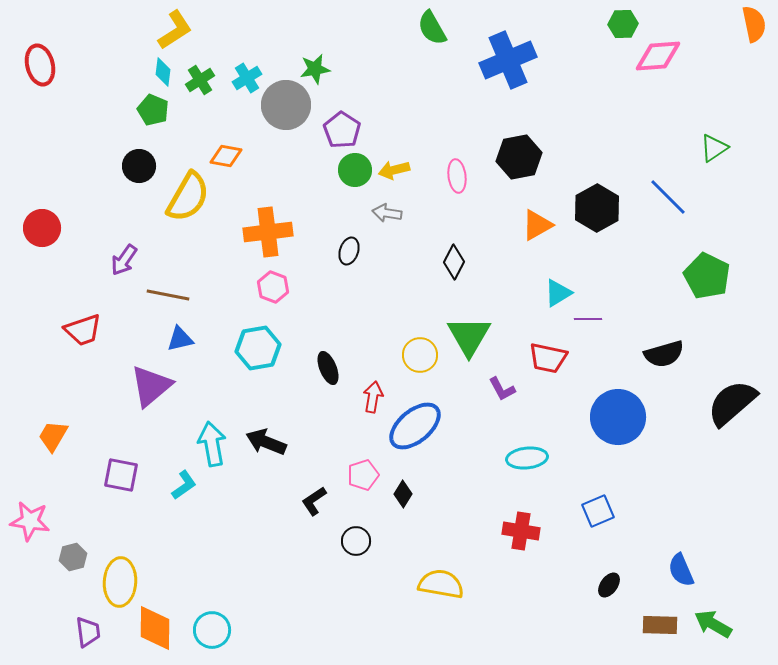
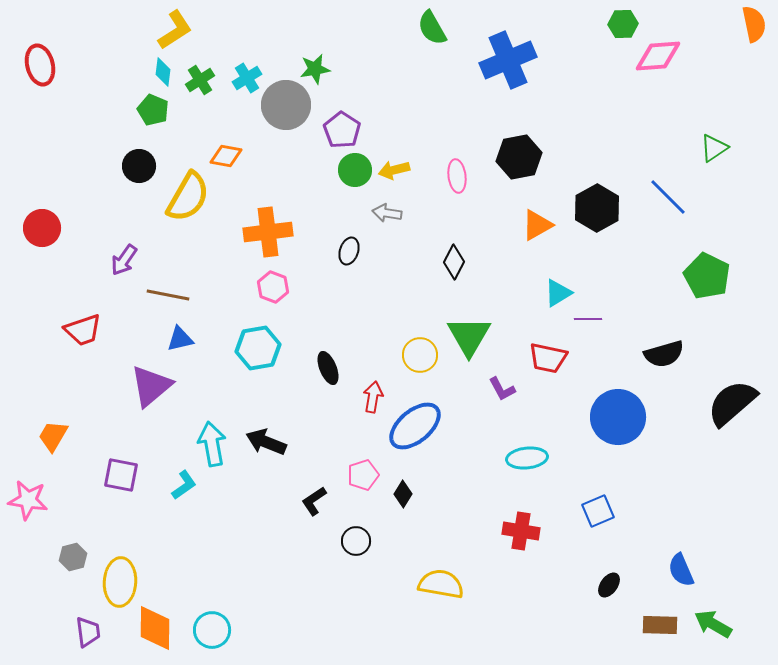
pink star at (30, 521): moved 2 px left, 21 px up
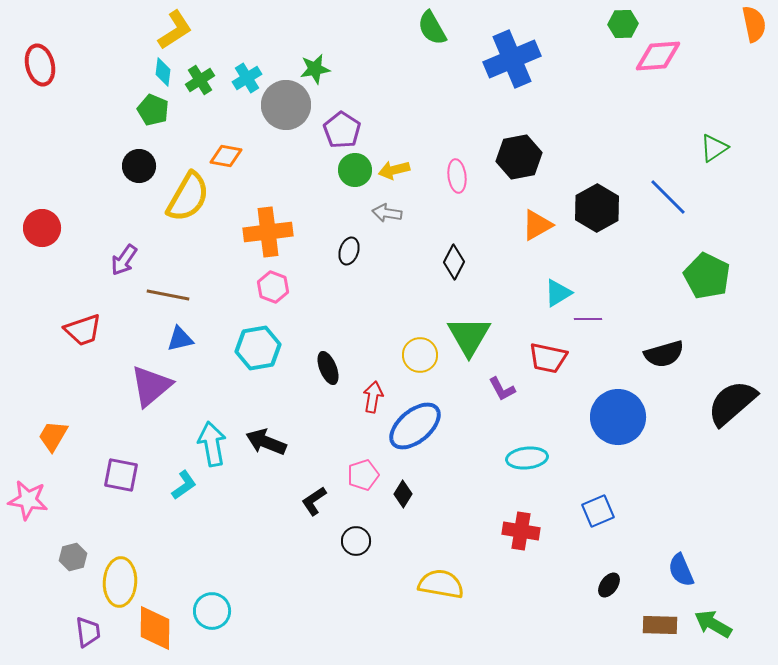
blue cross at (508, 60): moved 4 px right, 1 px up
cyan circle at (212, 630): moved 19 px up
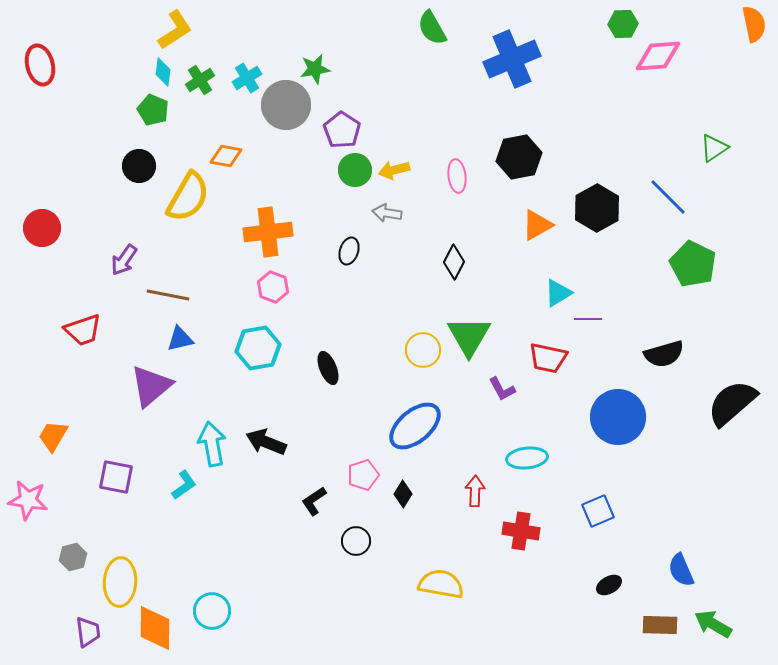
green pentagon at (707, 276): moved 14 px left, 12 px up
yellow circle at (420, 355): moved 3 px right, 5 px up
red arrow at (373, 397): moved 102 px right, 94 px down; rotated 8 degrees counterclockwise
purple square at (121, 475): moved 5 px left, 2 px down
black ellipse at (609, 585): rotated 25 degrees clockwise
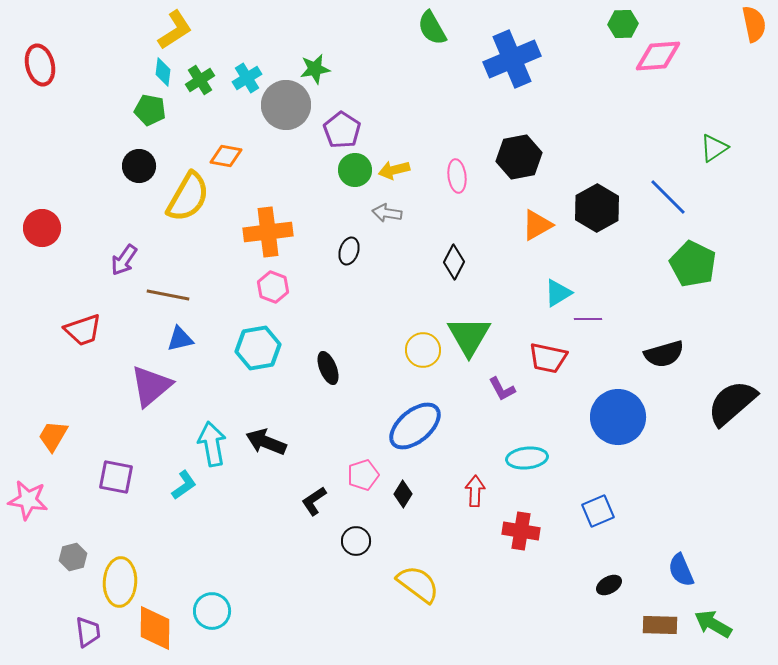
green pentagon at (153, 110): moved 3 px left; rotated 12 degrees counterclockwise
yellow semicircle at (441, 584): moved 23 px left; rotated 27 degrees clockwise
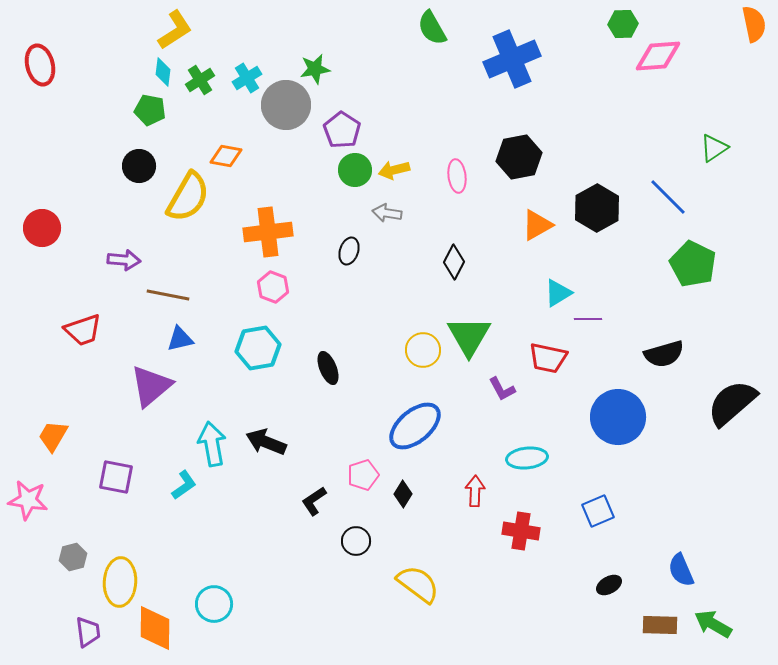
purple arrow at (124, 260): rotated 120 degrees counterclockwise
cyan circle at (212, 611): moved 2 px right, 7 px up
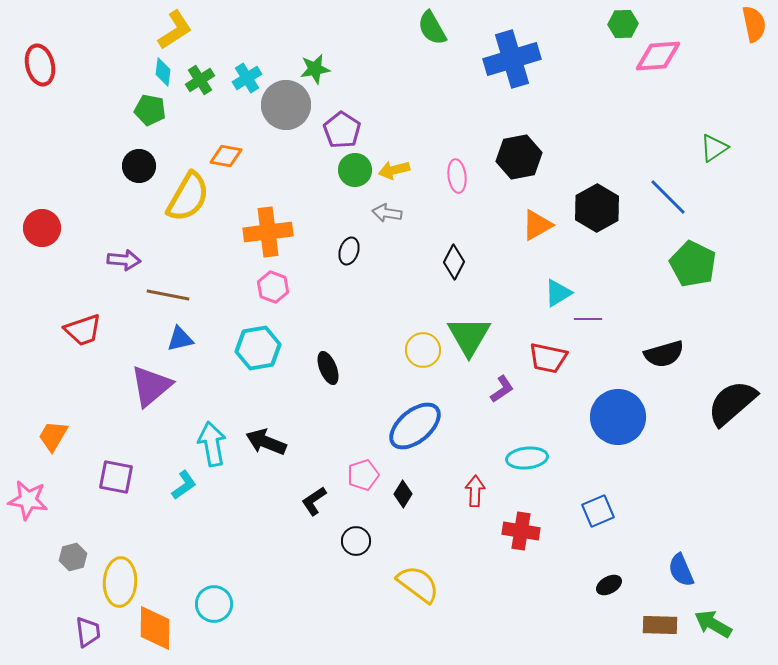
blue cross at (512, 59): rotated 6 degrees clockwise
purple L-shape at (502, 389): rotated 96 degrees counterclockwise
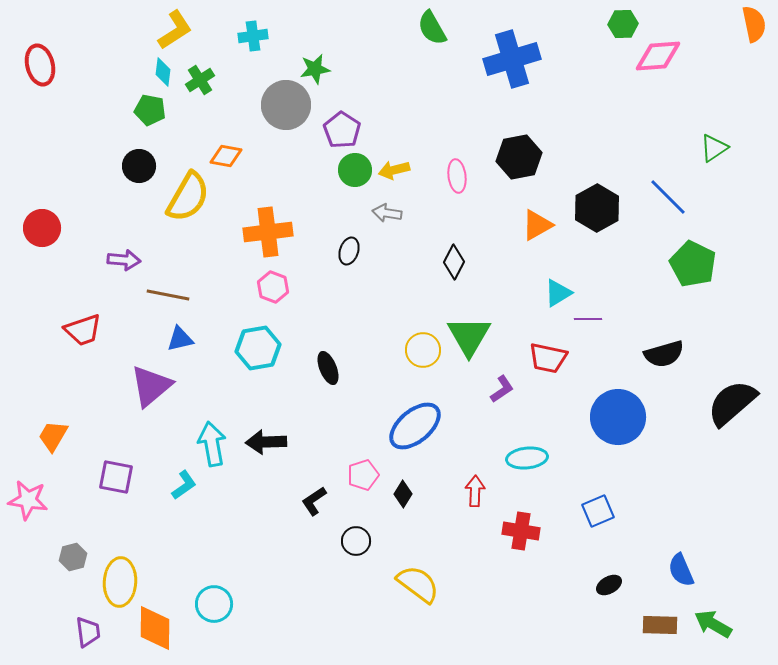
cyan cross at (247, 78): moved 6 px right, 42 px up; rotated 24 degrees clockwise
black arrow at (266, 442): rotated 24 degrees counterclockwise
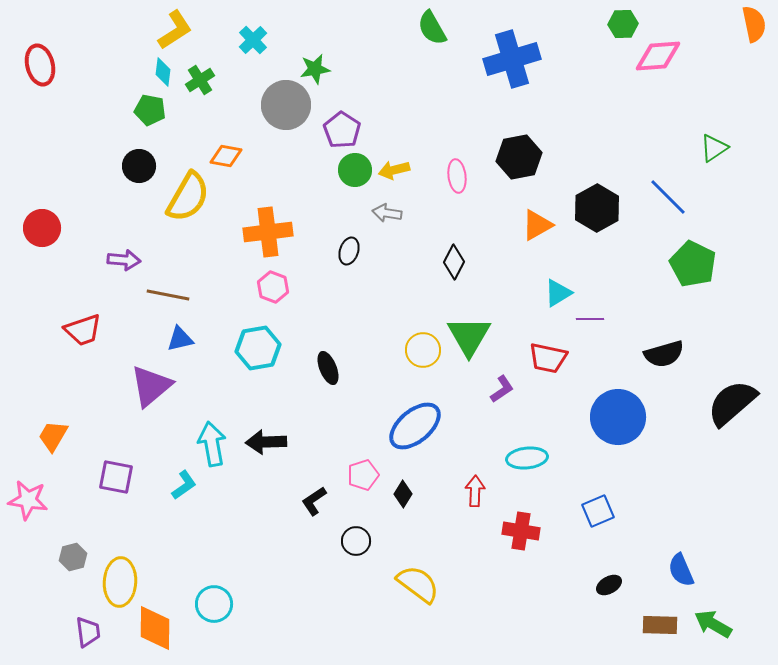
cyan cross at (253, 36): moved 4 px down; rotated 36 degrees counterclockwise
purple line at (588, 319): moved 2 px right
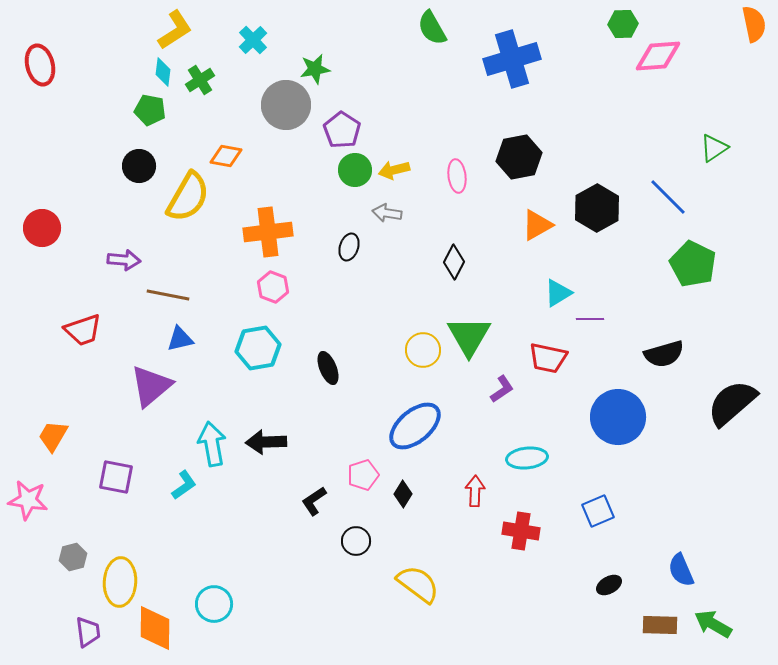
black ellipse at (349, 251): moved 4 px up
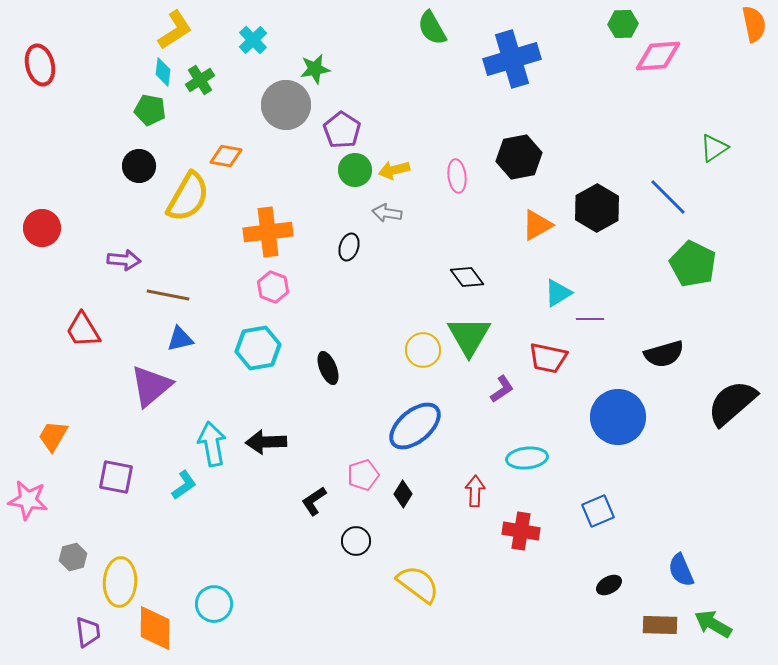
black diamond at (454, 262): moved 13 px right, 15 px down; rotated 64 degrees counterclockwise
red trapezoid at (83, 330): rotated 78 degrees clockwise
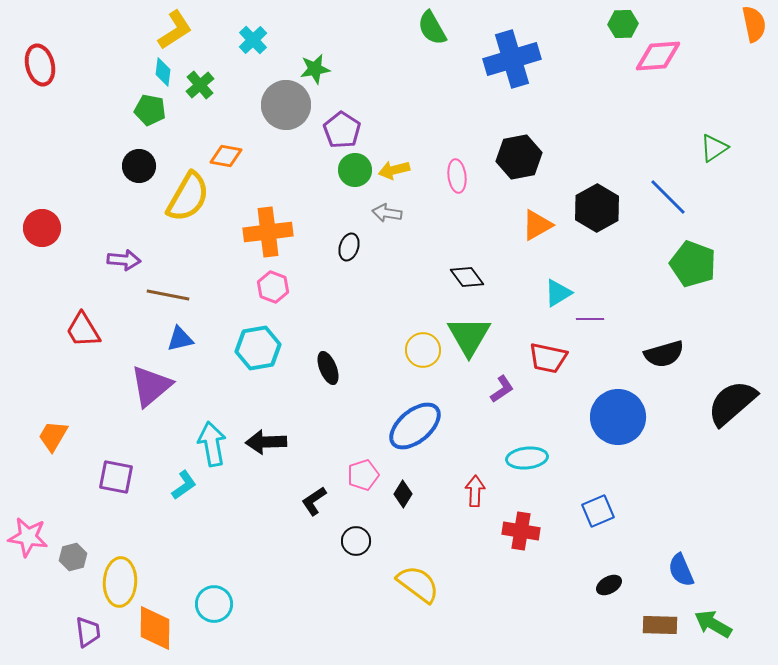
green cross at (200, 80): moved 5 px down; rotated 8 degrees counterclockwise
green pentagon at (693, 264): rotated 6 degrees counterclockwise
pink star at (28, 500): moved 37 px down
